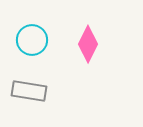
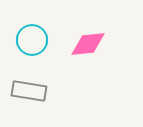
pink diamond: rotated 57 degrees clockwise
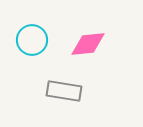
gray rectangle: moved 35 px right
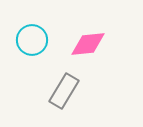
gray rectangle: rotated 68 degrees counterclockwise
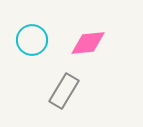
pink diamond: moved 1 px up
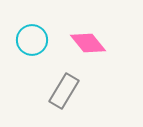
pink diamond: rotated 57 degrees clockwise
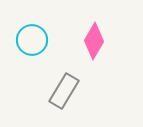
pink diamond: moved 6 px right, 2 px up; rotated 69 degrees clockwise
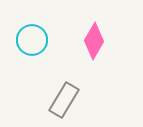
gray rectangle: moved 9 px down
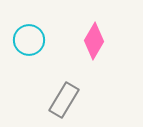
cyan circle: moved 3 px left
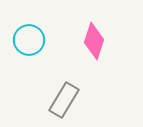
pink diamond: rotated 12 degrees counterclockwise
